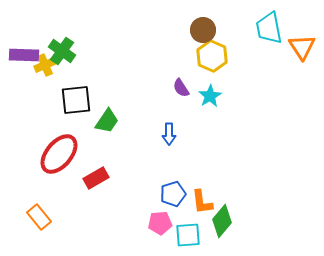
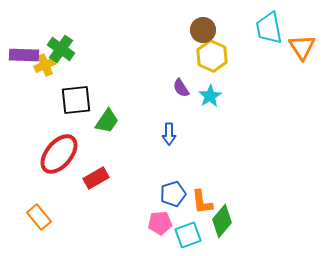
green cross: moved 1 px left, 2 px up
cyan square: rotated 16 degrees counterclockwise
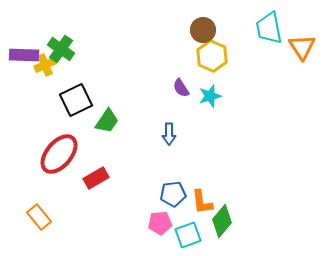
cyan star: rotated 15 degrees clockwise
black square: rotated 20 degrees counterclockwise
blue pentagon: rotated 10 degrees clockwise
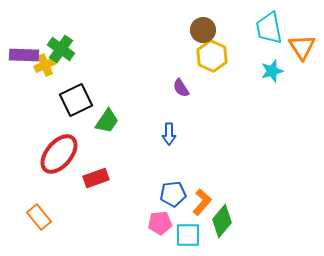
cyan star: moved 62 px right, 25 px up
red rectangle: rotated 10 degrees clockwise
orange L-shape: rotated 132 degrees counterclockwise
cyan square: rotated 20 degrees clockwise
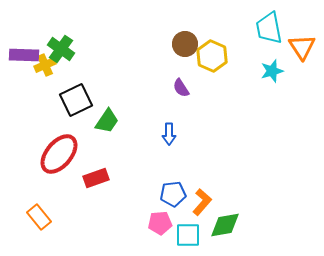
brown circle: moved 18 px left, 14 px down
green diamond: moved 3 px right, 4 px down; rotated 40 degrees clockwise
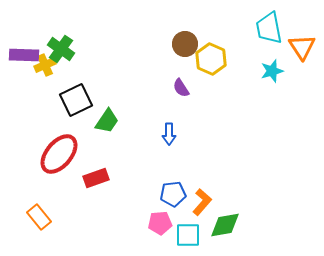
yellow hexagon: moved 1 px left, 3 px down
